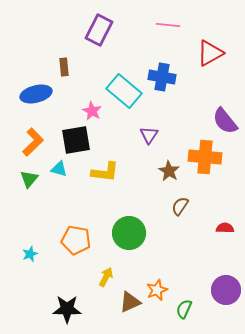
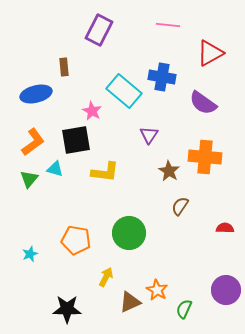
purple semicircle: moved 22 px left, 18 px up; rotated 16 degrees counterclockwise
orange L-shape: rotated 8 degrees clockwise
cyan triangle: moved 4 px left
orange star: rotated 20 degrees counterclockwise
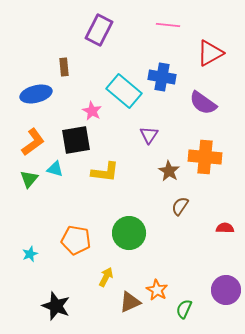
black star: moved 11 px left, 3 px up; rotated 20 degrees clockwise
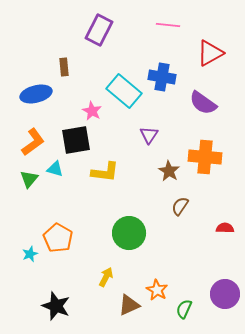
orange pentagon: moved 18 px left, 2 px up; rotated 20 degrees clockwise
purple circle: moved 1 px left, 4 px down
brown triangle: moved 1 px left, 3 px down
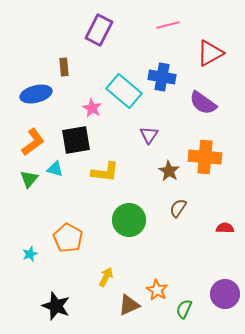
pink line: rotated 20 degrees counterclockwise
pink star: moved 3 px up
brown semicircle: moved 2 px left, 2 px down
green circle: moved 13 px up
orange pentagon: moved 10 px right
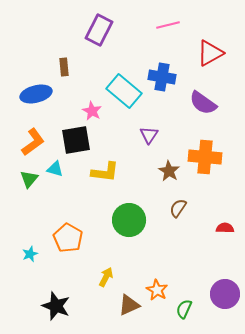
pink star: moved 3 px down
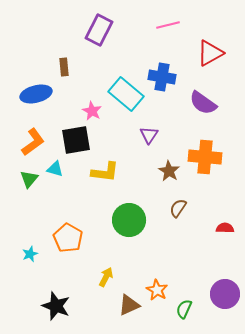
cyan rectangle: moved 2 px right, 3 px down
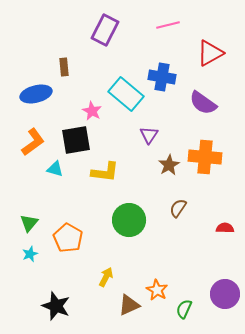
purple rectangle: moved 6 px right
brown star: moved 6 px up; rotated 10 degrees clockwise
green triangle: moved 44 px down
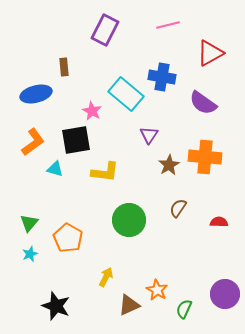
red semicircle: moved 6 px left, 6 px up
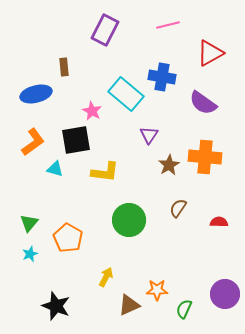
orange star: rotated 30 degrees counterclockwise
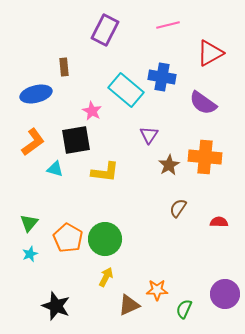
cyan rectangle: moved 4 px up
green circle: moved 24 px left, 19 px down
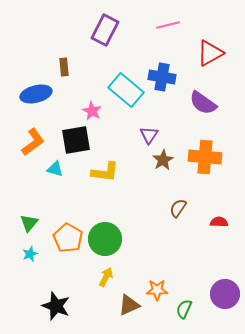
brown star: moved 6 px left, 5 px up
